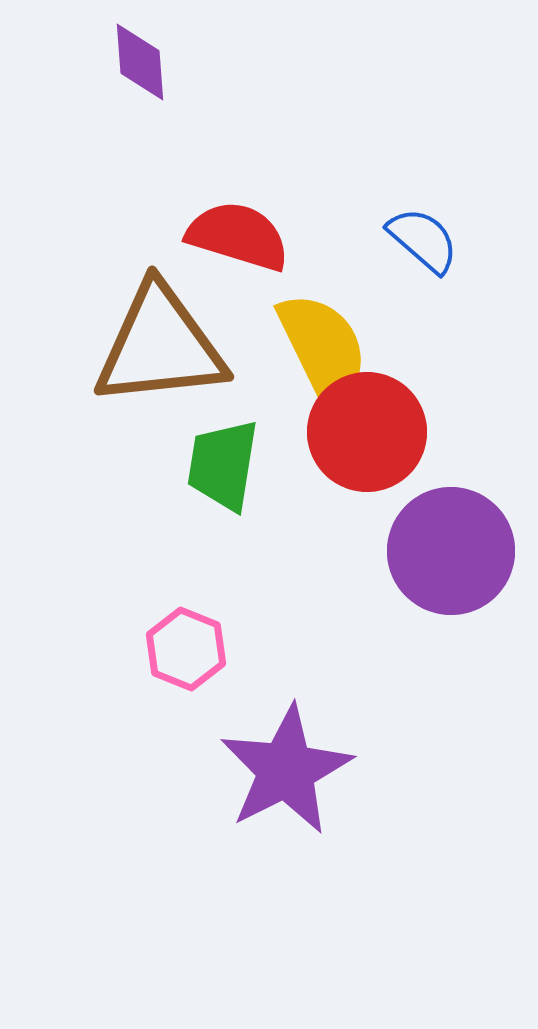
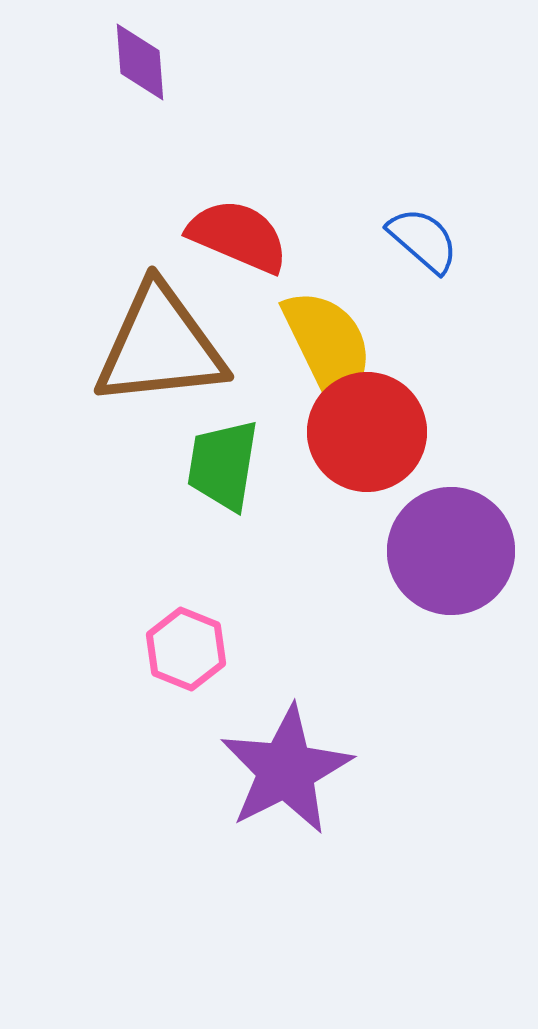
red semicircle: rotated 6 degrees clockwise
yellow semicircle: moved 5 px right, 3 px up
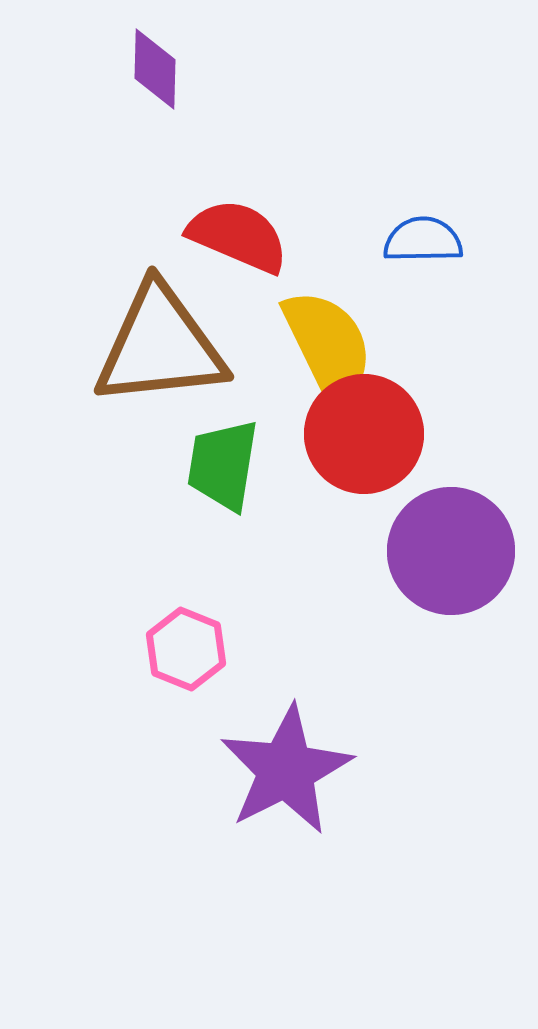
purple diamond: moved 15 px right, 7 px down; rotated 6 degrees clockwise
blue semicircle: rotated 42 degrees counterclockwise
red circle: moved 3 px left, 2 px down
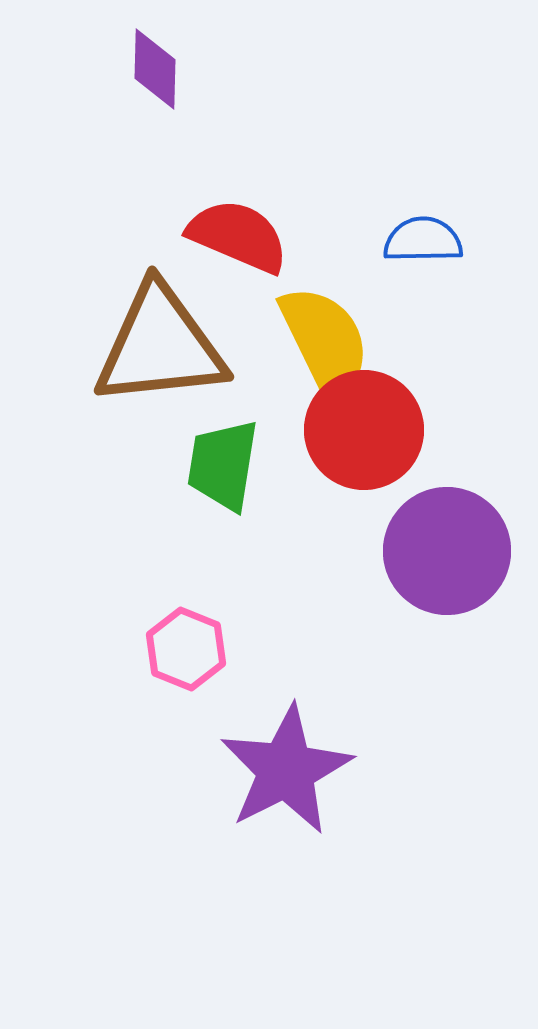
yellow semicircle: moved 3 px left, 4 px up
red circle: moved 4 px up
purple circle: moved 4 px left
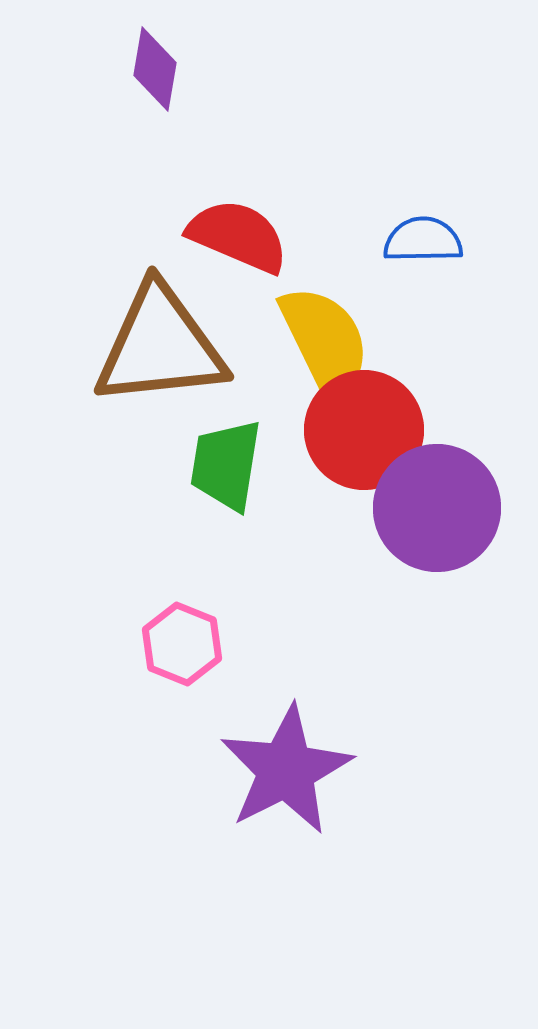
purple diamond: rotated 8 degrees clockwise
green trapezoid: moved 3 px right
purple circle: moved 10 px left, 43 px up
pink hexagon: moved 4 px left, 5 px up
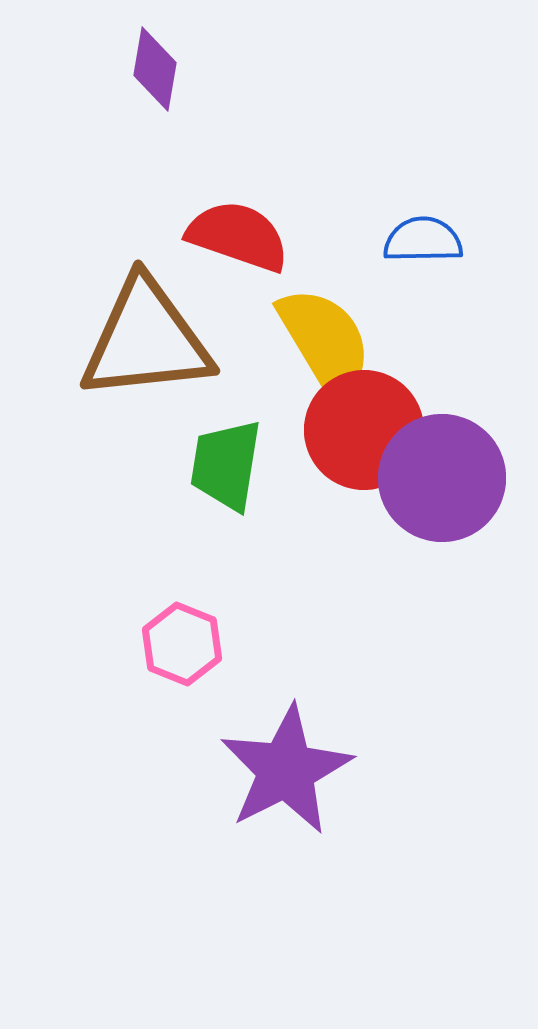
red semicircle: rotated 4 degrees counterclockwise
yellow semicircle: rotated 5 degrees counterclockwise
brown triangle: moved 14 px left, 6 px up
purple circle: moved 5 px right, 30 px up
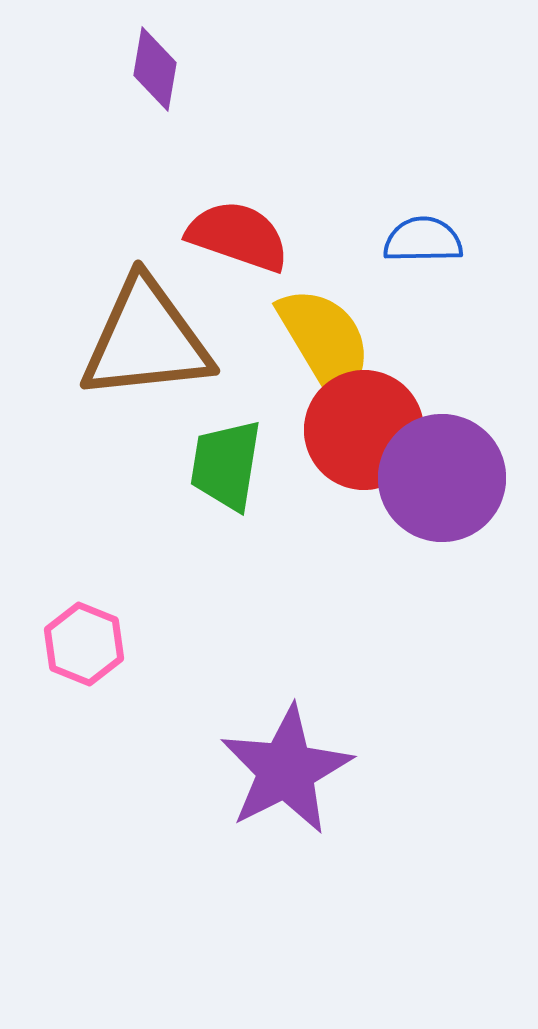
pink hexagon: moved 98 px left
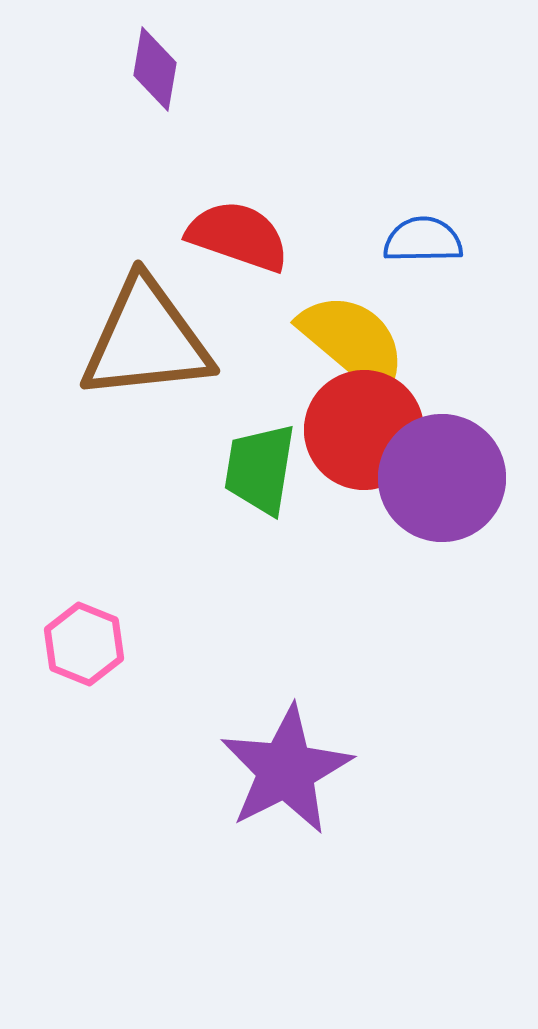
yellow semicircle: moved 28 px right; rotated 19 degrees counterclockwise
green trapezoid: moved 34 px right, 4 px down
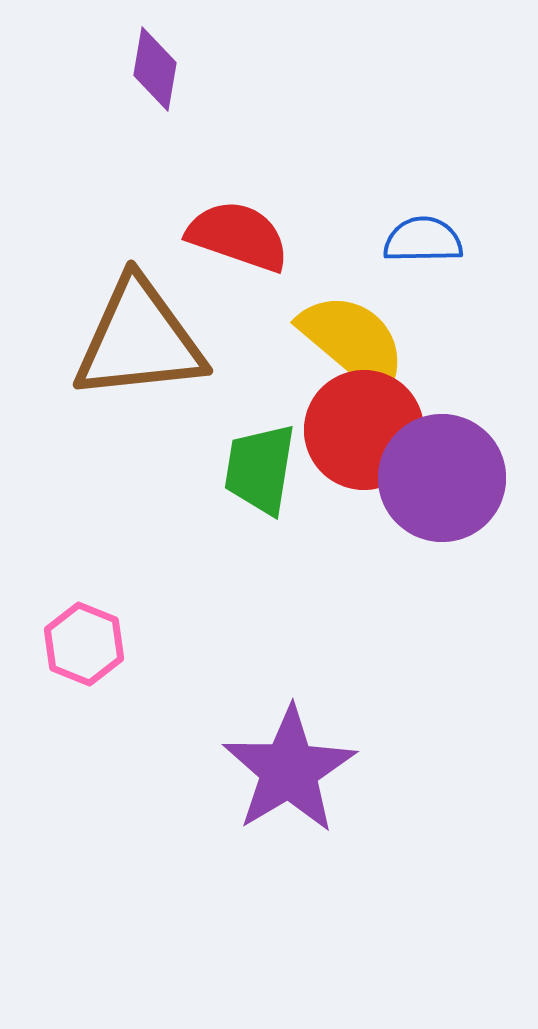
brown triangle: moved 7 px left
purple star: moved 3 px right; rotated 4 degrees counterclockwise
